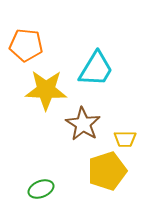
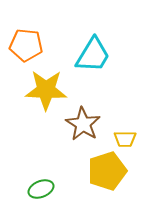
cyan trapezoid: moved 3 px left, 14 px up
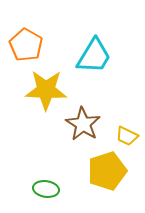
orange pentagon: rotated 24 degrees clockwise
cyan trapezoid: moved 1 px right, 1 px down
yellow trapezoid: moved 2 px right, 3 px up; rotated 25 degrees clockwise
green ellipse: moved 5 px right; rotated 30 degrees clockwise
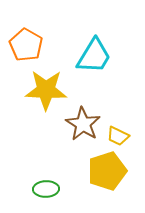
yellow trapezoid: moved 9 px left
green ellipse: rotated 10 degrees counterclockwise
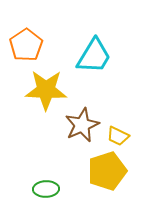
orange pentagon: rotated 8 degrees clockwise
brown star: moved 1 px left, 1 px down; rotated 16 degrees clockwise
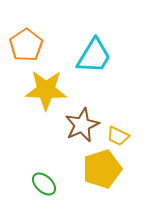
yellow pentagon: moved 5 px left, 2 px up
green ellipse: moved 2 px left, 5 px up; rotated 45 degrees clockwise
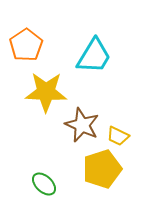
yellow star: moved 2 px down
brown star: rotated 24 degrees counterclockwise
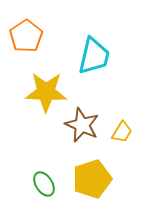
orange pentagon: moved 9 px up
cyan trapezoid: rotated 18 degrees counterclockwise
yellow trapezoid: moved 4 px right, 4 px up; rotated 85 degrees counterclockwise
yellow pentagon: moved 10 px left, 10 px down
green ellipse: rotated 15 degrees clockwise
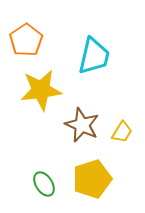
orange pentagon: moved 4 px down
yellow star: moved 5 px left, 2 px up; rotated 9 degrees counterclockwise
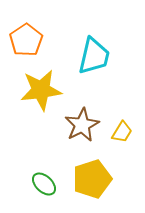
brown star: rotated 20 degrees clockwise
green ellipse: rotated 15 degrees counterclockwise
